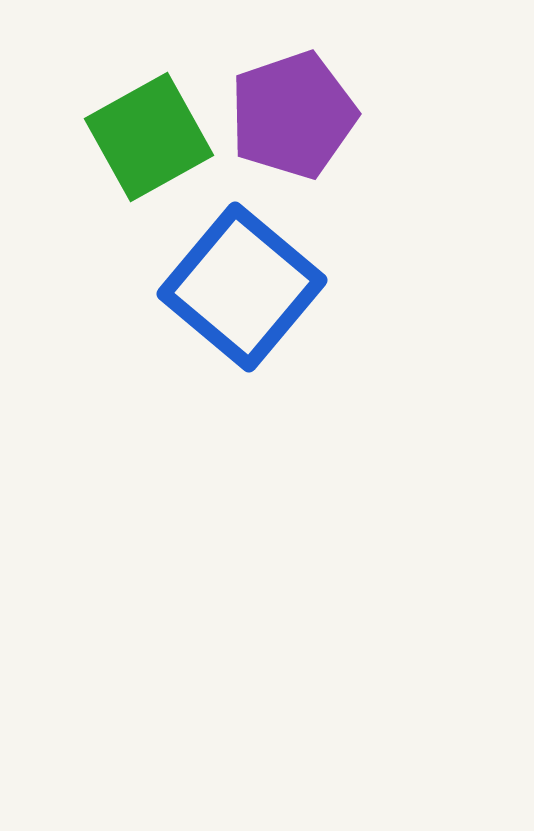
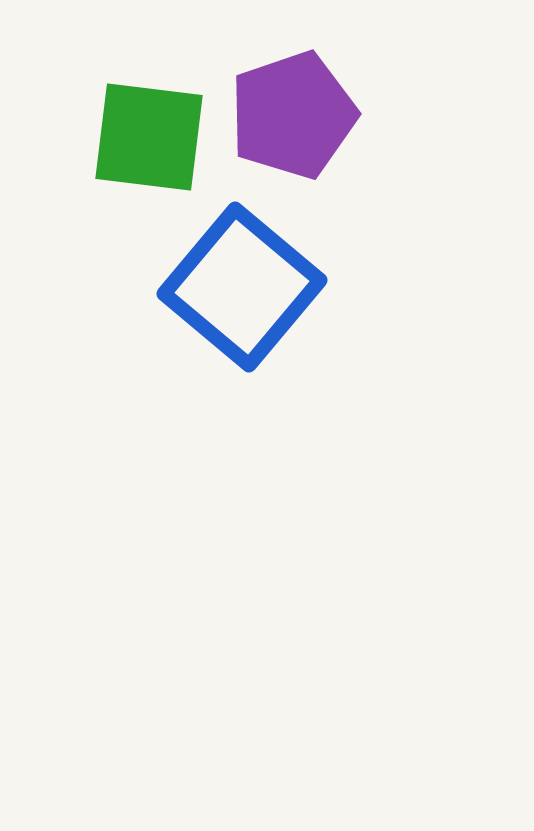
green square: rotated 36 degrees clockwise
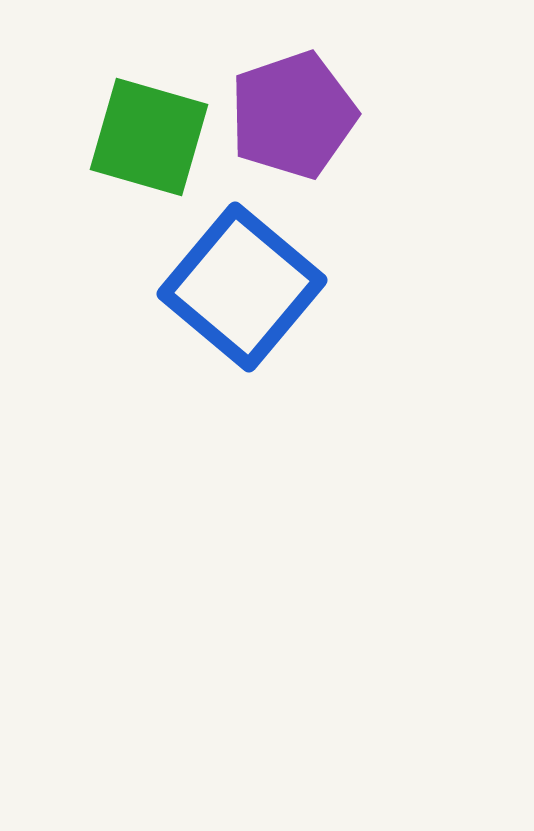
green square: rotated 9 degrees clockwise
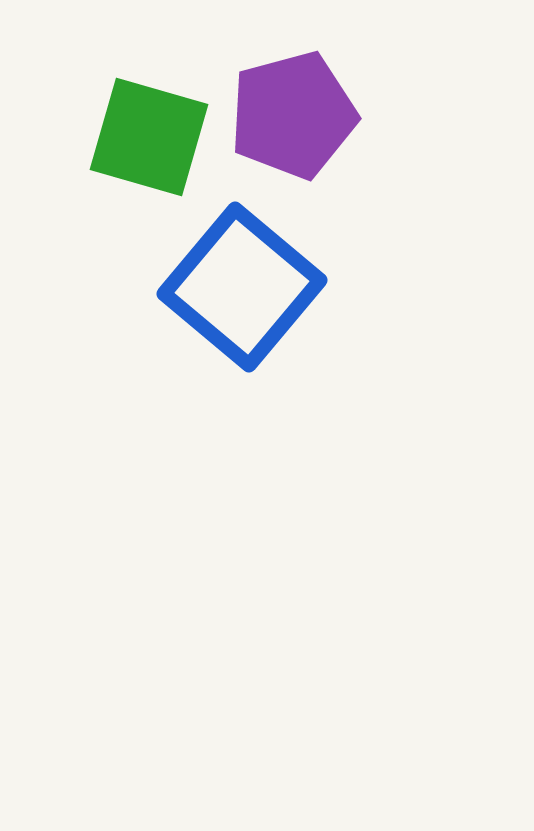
purple pentagon: rotated 4 degrees clockwise
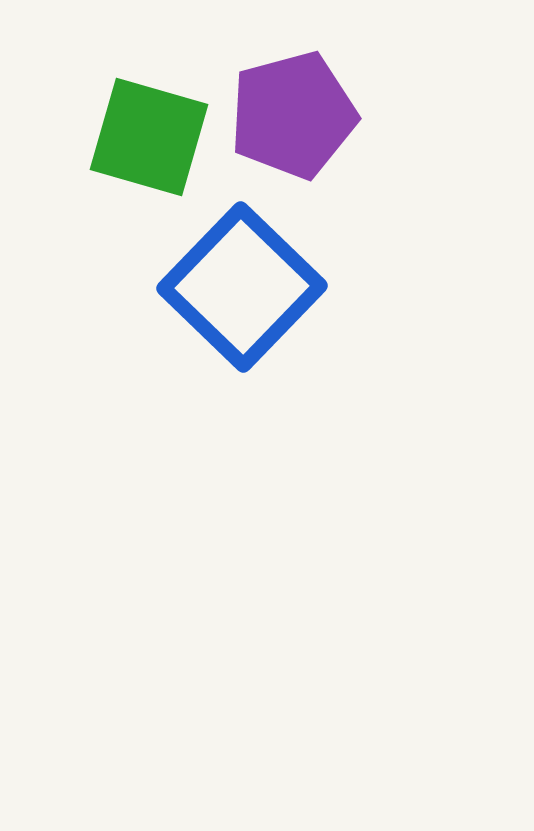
blue square: rotated 4 degrees clockwise
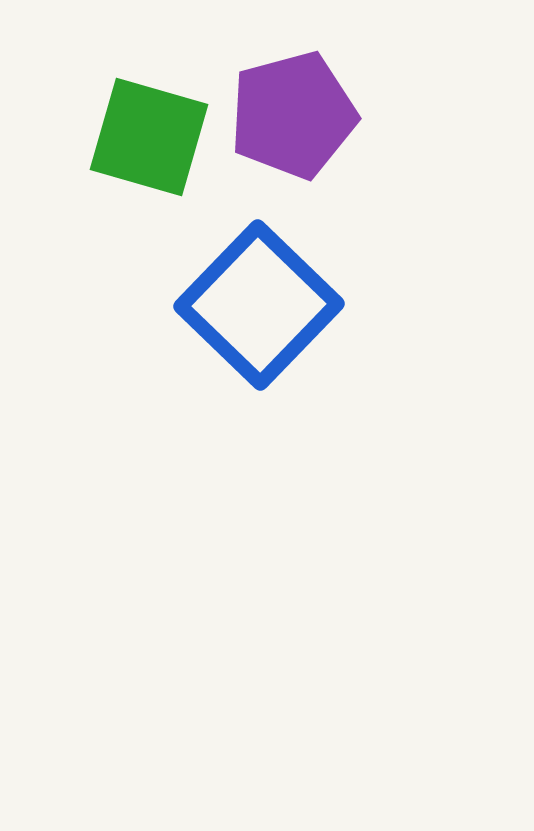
blue square: moved 17 px right, 18 px down
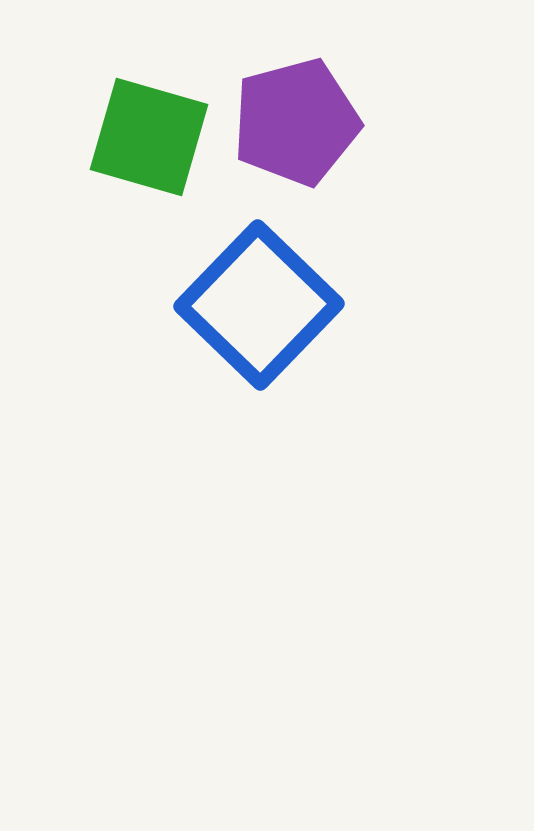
purple pentagon: moved 3 px right, 7 px down
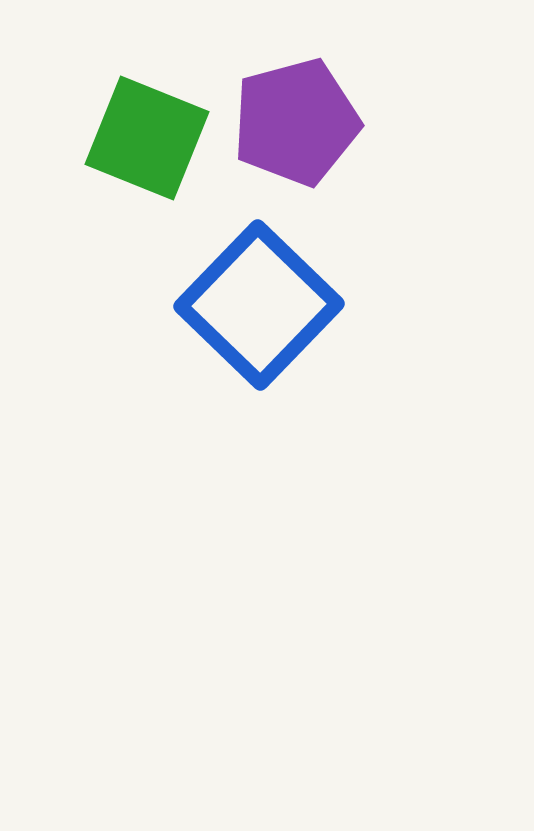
green square: moved 2 px left, 1 px down; rotated 6 degrees clockwise
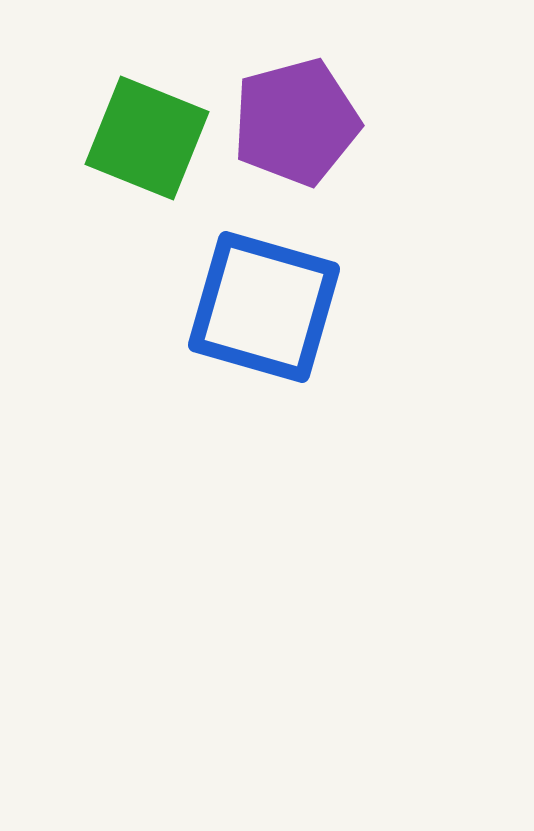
blue square: moved 5 px right, 2 px down; rotated 28 degrees counterclockwise
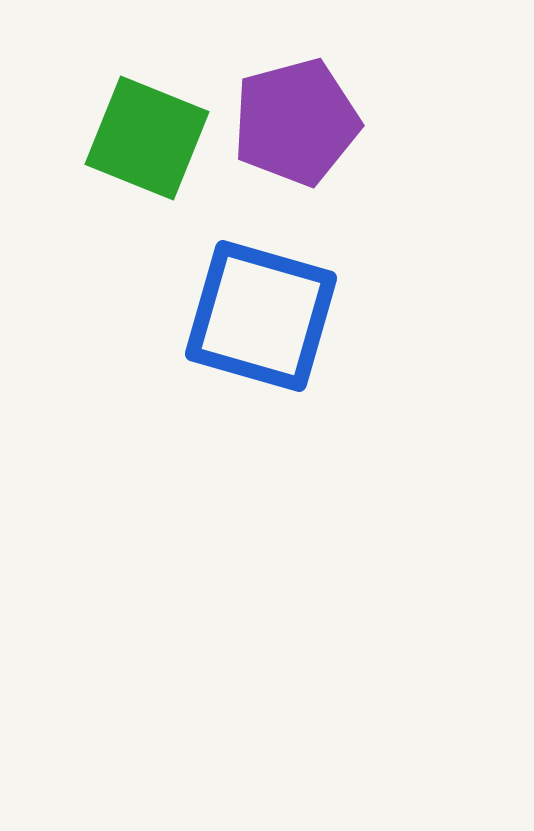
blue square: moved 3 px left, 9 px down
